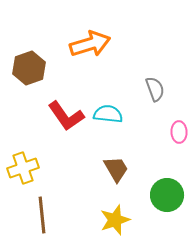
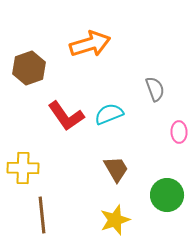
cyan semicircle: moved 1 px right; rotated 28 degrees counterclockwise
yellow cross: rotated 20 degrees clockwise
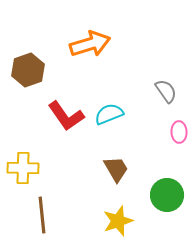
brown hexagon: moved 1 px left, 2 px down
gray semicircle: moved 11 px right, 2 px down; rotated 15 degrees counterclockwise
yellow star: moved 3 px right, 1 px down
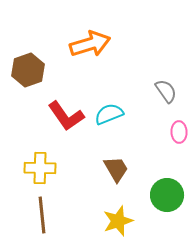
yellow cross: moved 17 px right
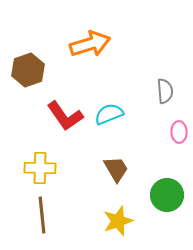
gray semicircle: moved 1 px left; rotated 30 degrees clockwise
red L-shape: moved 1 px left
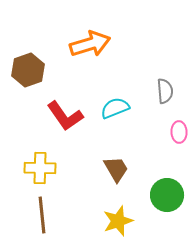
cyan semicircle: moved 6 px right, 6 px up
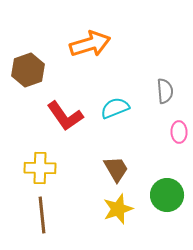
yellow star: moved 12 px up
